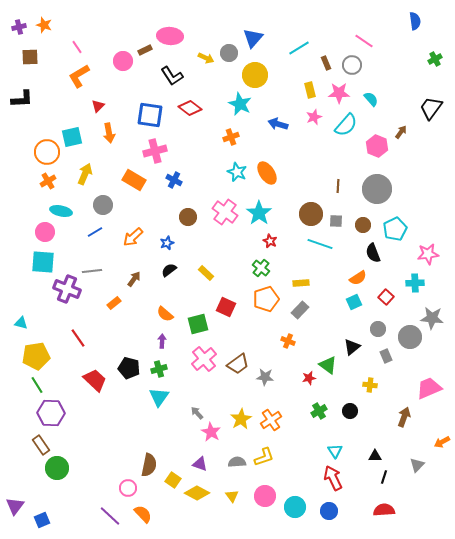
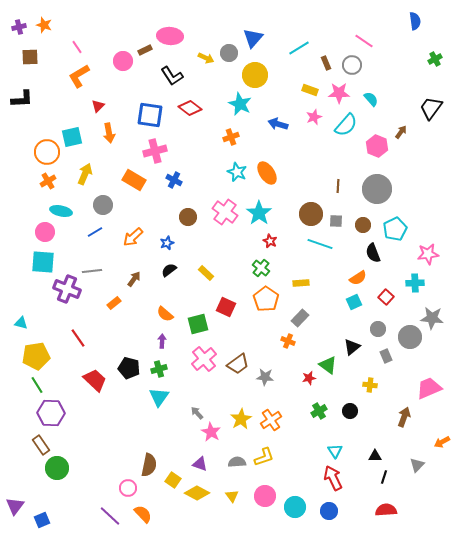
yellow rectangle at (310, 90): rotated 56 degrees counterclockwise
orange pentagon at (266, 299): rotated 20 degrees counterclockwise
gray rectangle at (300, 310): moved 8 px down
red semicircle at (384, 510): moved 2 px right
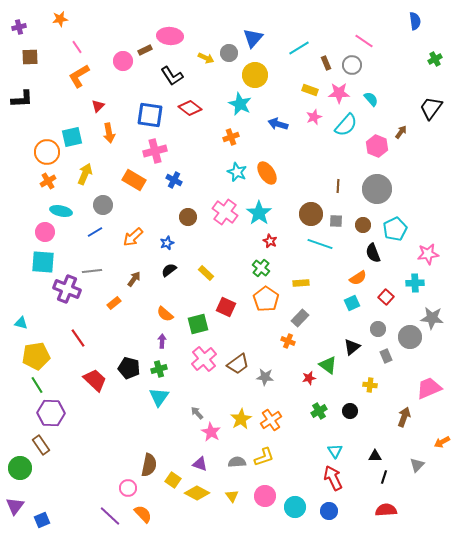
orange star at (44, 25): moved 16 px right, 6 px up; rotated 28 degrees counterclockwise
cyan square at (354, 302): moved 2 px left, 1 px down
green circle at (57, 468): moved 37 px left
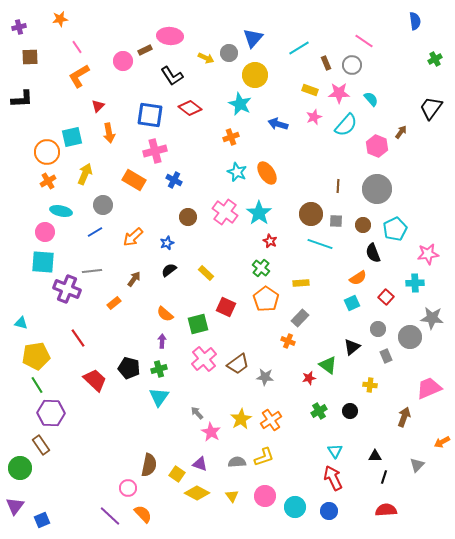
yellow square at (173, 480): moved 4 px right, 6 px up
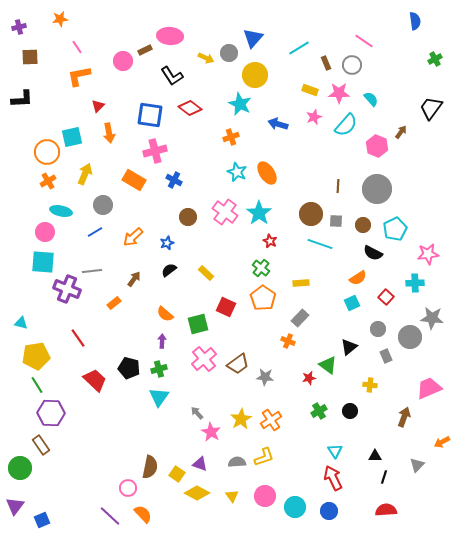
orange L-shape at (79, 76): rotated 20 degrees clockwise
black semicircle at (373, 253): rotated 42 degrees counterclockwise
orange pentagon at (266, 299): moved 3 px left, 1 px up
black triangle at (352, 347): moved 3 px left
brown semicircle at (149, 465): moved 1 px right, 2 px down
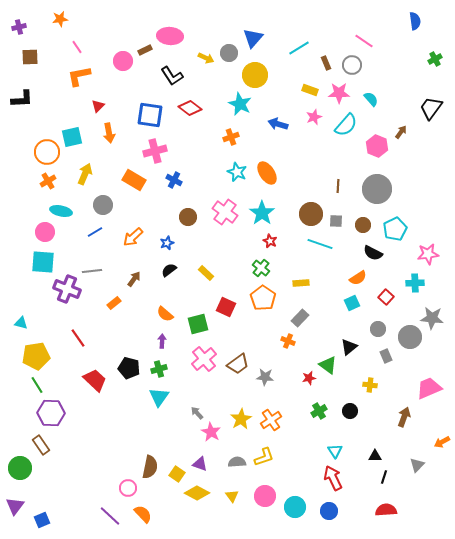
cyan star at (259, 213): moved 3 px right
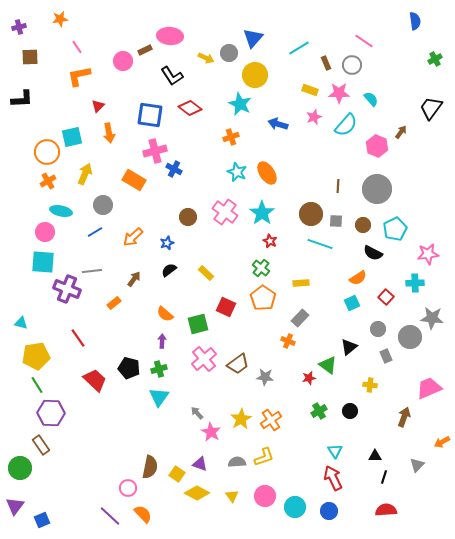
blue cross at (174, 180): moved 11 px up
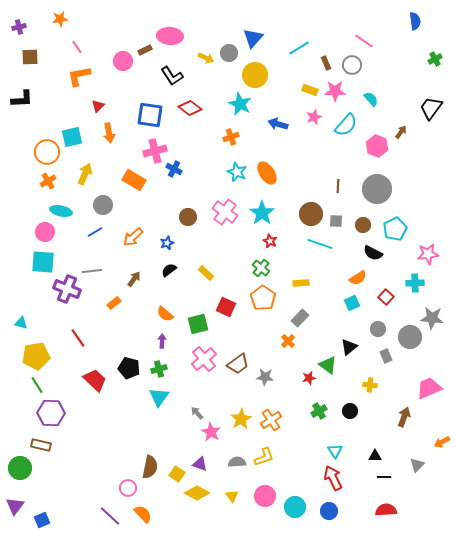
pink star at (339, 93): moved 4 px left, 2 px up
orange cross at (288, 341): rotated 24 degrees clockwise
brown rectangle at (41, 445): rotated 42 degrees counterclockwise
black line at (384, 477): rotated 72 degrees clockwise
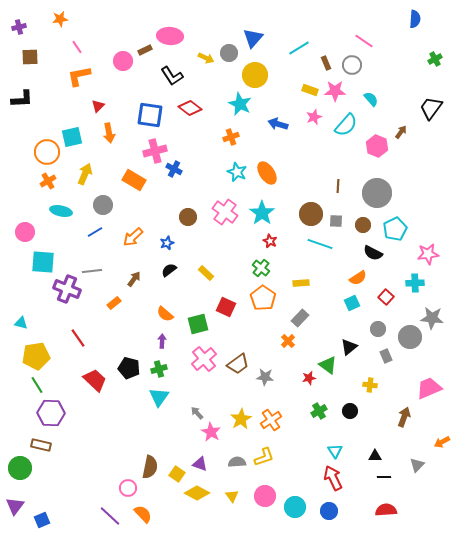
blue semicircle at (415, 21): moved 2 px up; rotated 12 degrees clockwise
gray circle at (377, 189): moved 4 px down
pink circle at (45, 232): moved 20 px left
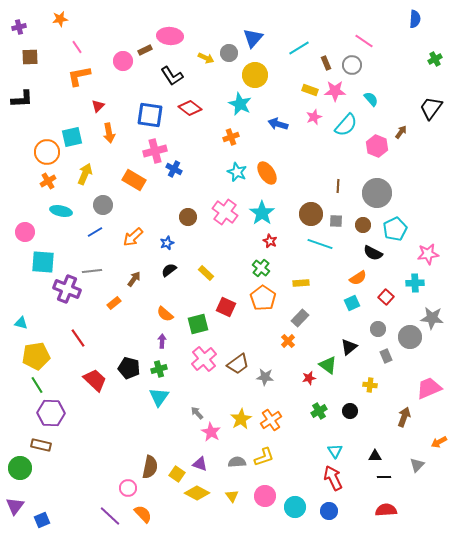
orange arrow at (442, 442): moved 3 px left
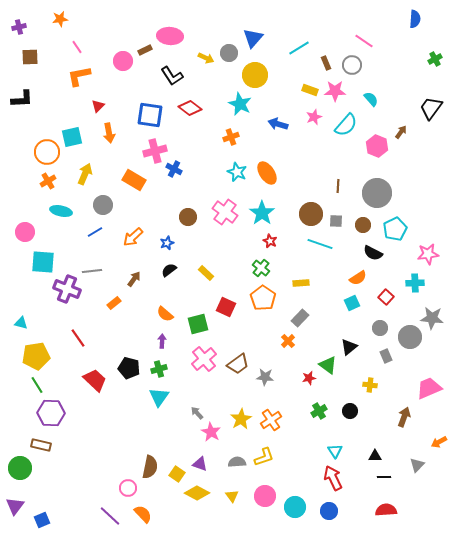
gray circle at (378, 329): moved 2 px right, 1 px up
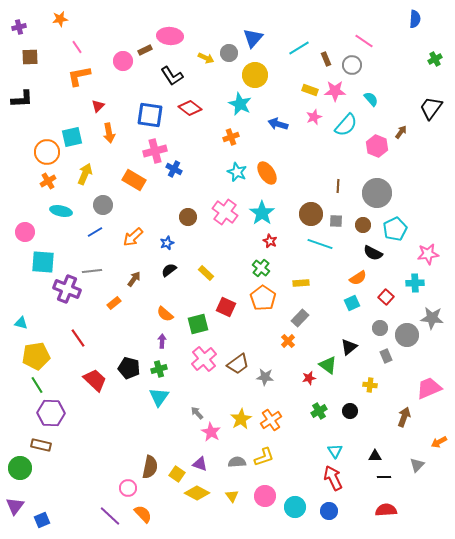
brown rectangle at (326, 63): moved 4 px up
gray circle at (410, 337): moved 3 px left, 2 px up
